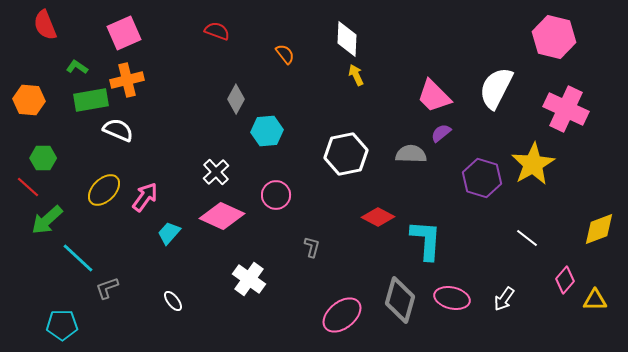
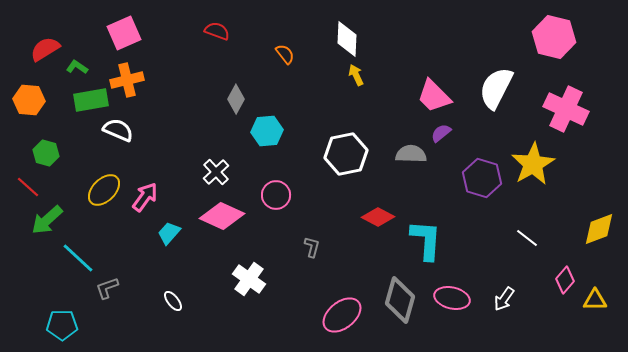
red semicircle at (45, 25): moved 24 px down; rotated 80 degrees clockwise
green hexagon at (43, 158): moved 3 px right, 5 px up; rotated 15 degrees clockwise
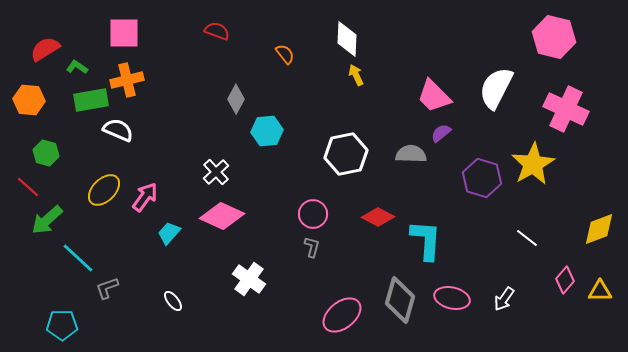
pink square at (124, 33): rotated 24 degrees clockwise
pink circle at (276, 195): moved 37 px right, 19 px down
yellow triangle at (595, 300): moved 5 px right, 9 px up
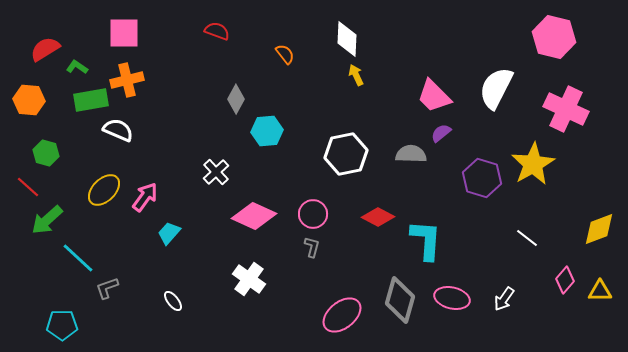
pink diamond at (222, 216): moved 32 px right
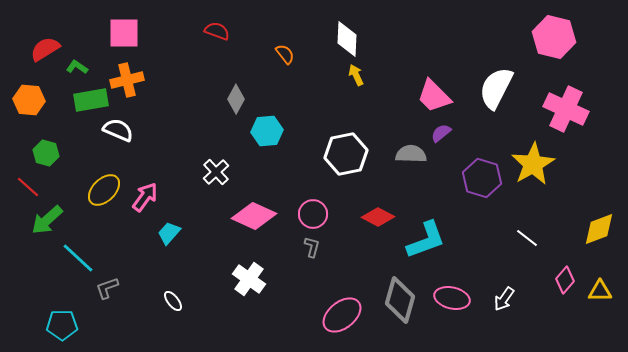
cyan L-shape at (426, 240): rotated 66 degrees clockwise
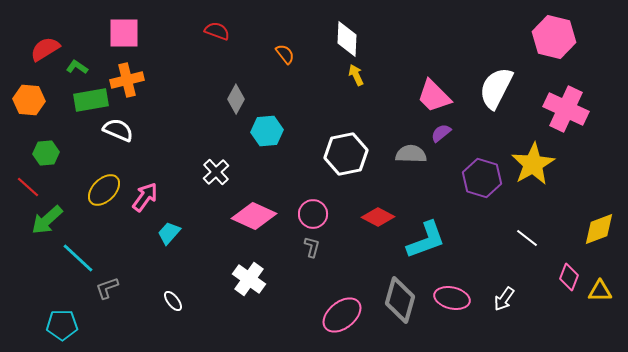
green hexagon at (46, 153): rotated 20 degrees counterclockwise
pink diamond at (565, 280): moved 4 px right, 3 px up; rotated 20 degrees counterclockwise
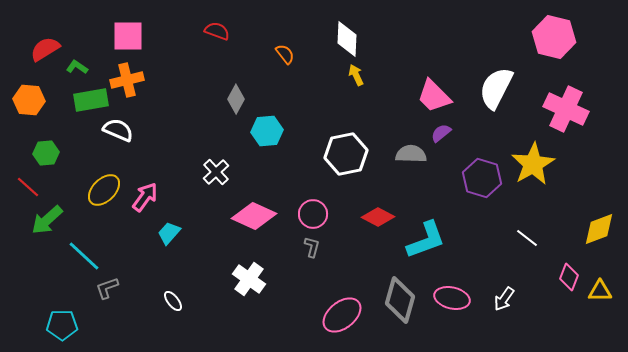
pink square at (124, 33): moved 4 px right, 3 px down
cyan line at (78, 258): moved 6 px right, 2 px up
